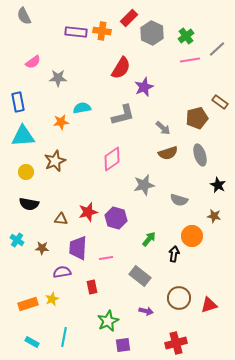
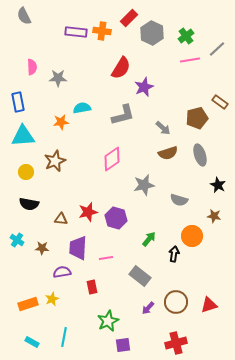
pink semicircle at (33, 62): moved 1 px left, 5 px down; rotated 56 degrees counterclockwise
brown circle at (179, 298): moved 3 px left, 4 px down
purple arrow at (146, 311): moved 2 px right, 3 px up; rotated 120 degrees clockwise
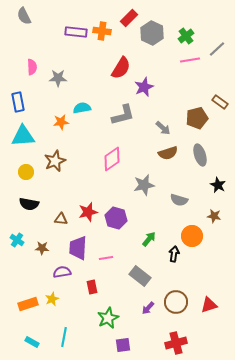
green star at (108, 321): moved 3 px up
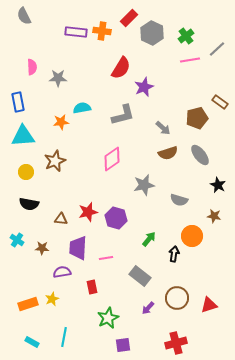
gray ellipse at (200, 155): rotated 20 degrees counterclockwise
brown circle at (176, 302): moved 1 px right, 4 px up
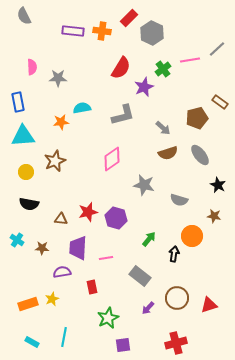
purple rectangle at (76, 32): moved 3 px left, 1 px up
green cross at (186, 36): moved 23 px left, 33 px down
gray star at (144, 185): rotated 25 degrees clockwise
